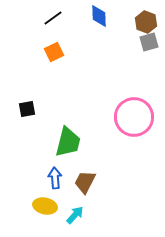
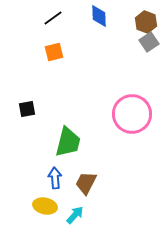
gray square: rotated 18 degrees counterclockwise
orange square: rotated 12 degrees clockwise
pink circle: moved 2 px left, 3 px up
brown trapezoid: moved 1 px right, 1 px down
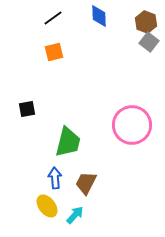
gray square: rotated 18 degrees counterclockwise
pink circle: moved 11 px down
yellow ellipse: moved 2 px right; rotated 40 degrees clockwise
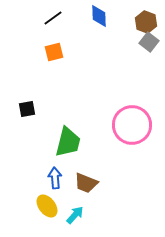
brown trapezoid: rotated 95 degrees counterclockwise
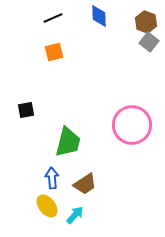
black line: rotated 12 degrees clockwise
black square: moved 1 px left, 1 px down
blue arrow: moved 3 px left
brown trapezoid: moved 1 px left, 1 px down; rotated 55 degrees counterclockwise
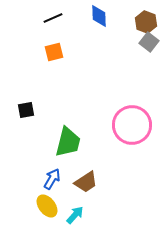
blue arrow: moved 1 px down; rotated 35 degrees clockwise
brown trapezoid: moved 1 px right, 2 px up
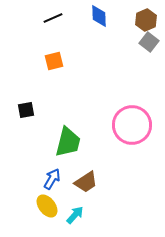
brown hexagon: moved 2 px up; rotated 15 degrees clockwise
orange square: moved 9 px down
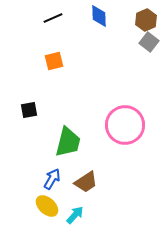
black square: moved 3 px right
pink circle: moved 7 px left
yellow ellipse: rotated 10 degrees counterclockwise
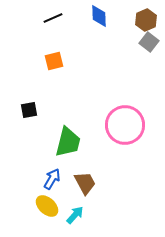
brown trapezoid: moved 1 px left, 1 px down; rotated 85 degrees counterclockwise
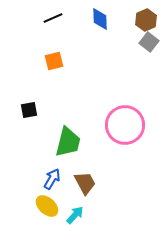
blue diamond: moved 1 px right, 3 px down
